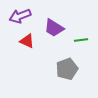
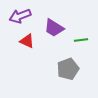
gray pentagon: moved 1 px right
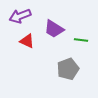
purple trapezoid: moved 1 px down
green line: rotated 16 degrees clockwise
